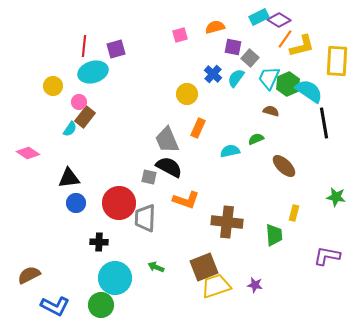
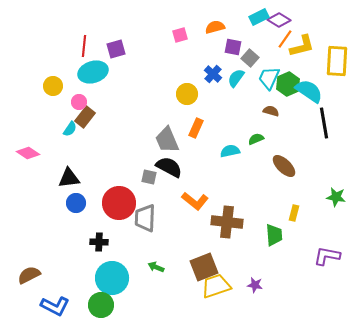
orange rectangle at (198, 128): moved 2 px left
orange L-shape at (186, 200): moved 9 px right, 1 px down; rotated 20 degrees clockwise
cyan circle at (115, 278): moved 3 px left
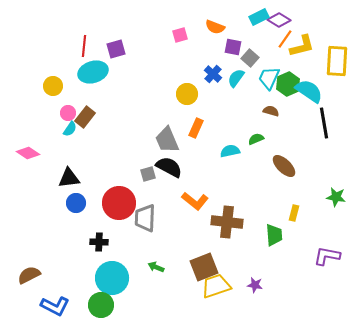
orange semicircle at (215, 27): rotated 144 degrees counterclockwise
pink circle at (79, 102): moved 11 px left, 11 px down
gray square at (149, 177): moved 1 px left, 3 px up; rotated 28 degrees counterclockwise
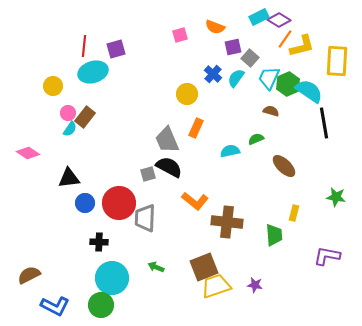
purple square at (233, 47): rotated 24 degrees counterclockwise
blue circle at (76, 203): moved 9 px right
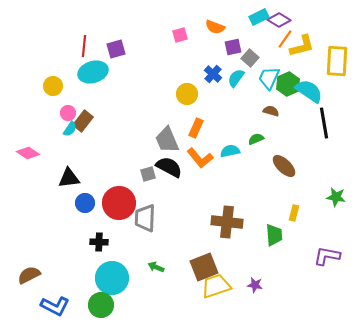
brown rectangle at (85, 117): moved 2 px left, 4 px down
orange L-shape at (195, 201): moved 5 px right, 43 px up; rotated 12 degrees clockwise
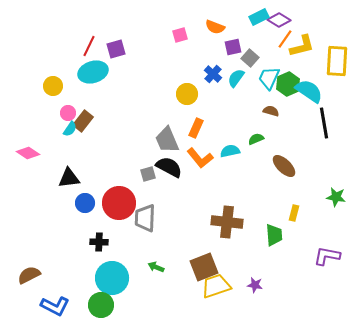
red line at (84, 46): moved 5 px right; rotated 20 degrees clockwise
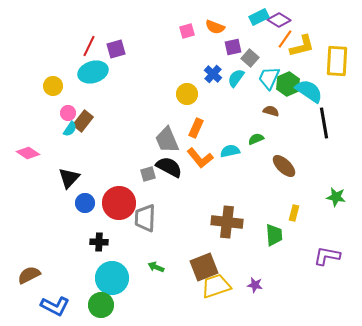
pink square at (180, 35): moved 7 px right, 4 px up
black triangle at (69, 178): rotated 40 degrees counterclockwise
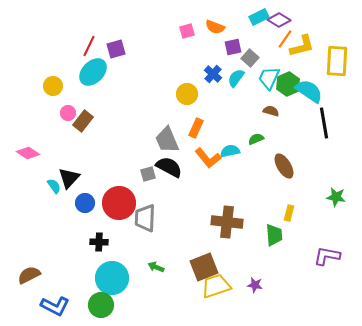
cyan ellipse at (93, 72): rotated 28 degrees counterclockwise
cyan semicircle at (70, 129): moved 16 px left, 57 px down; rotated 70 degrees counterclockwise
orange L-shape at (200, 158): moved 8 px right
brown ellipse at (284, 166): rotated 15 degrees clockwise
yellow rectangle at (294, 213): moved 5 px left
